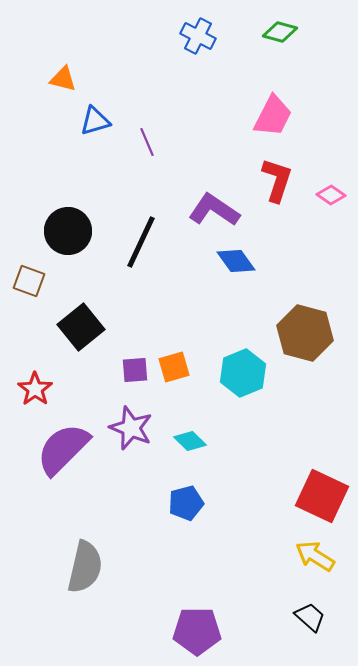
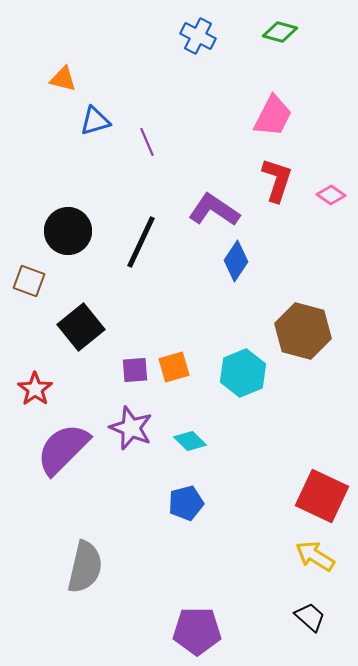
blue diamond: rotated 69 degrees clockwise
brown hexagon: moved 2 px left, 2 px up
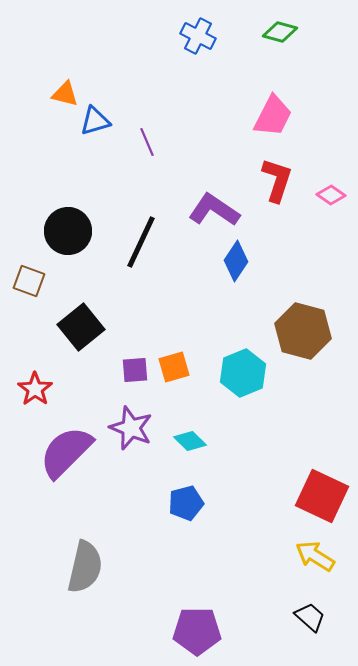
orange triangle: moved 2 px right, 15 px down
purple semicircle: moved 3 px right, 3 px down
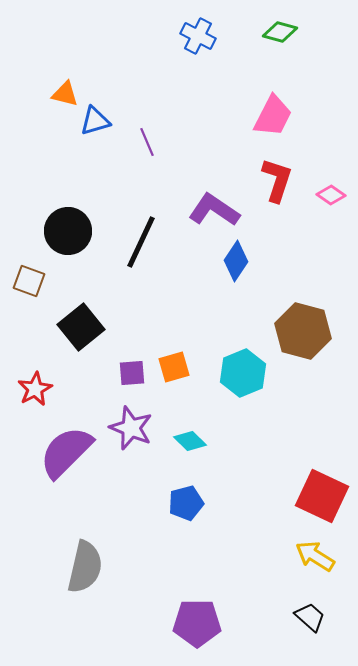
purple square: moved 3 px left, 3 px down
red star: rotated 8 degrees clockwise
purple pentagon: moved 8 px up
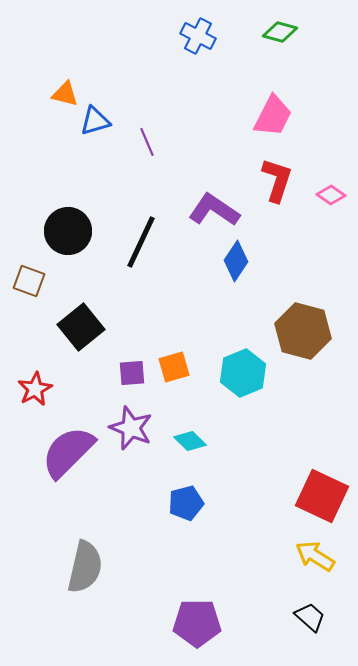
purple semicircle: moved 2 px right
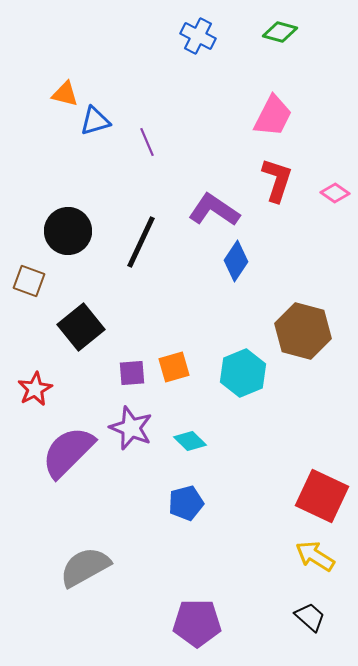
pink diamond: moved 4 px right, 2 px up
gray semicircle: rotated 132 degrees counterclockwise
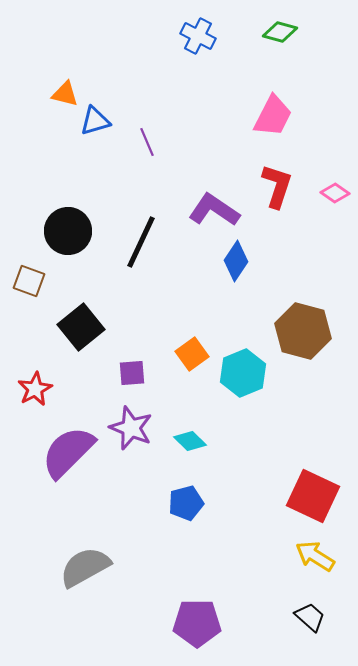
red L-shape: moved 6 px down
orange square: moved 18 px right, 13 px up; rotated 20 degrees counterclockwise
red square: moved 9 px left
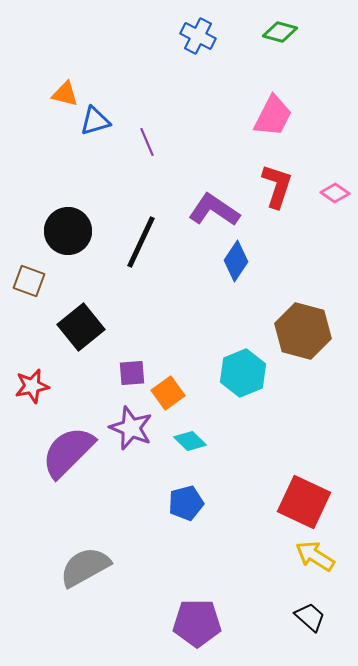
orange square: moved 24 px left, 39 px down
red star: moved 3 px left, 3 px up; rotated 16 degrees clockwise
red square: moved 9 px left, 6 px down
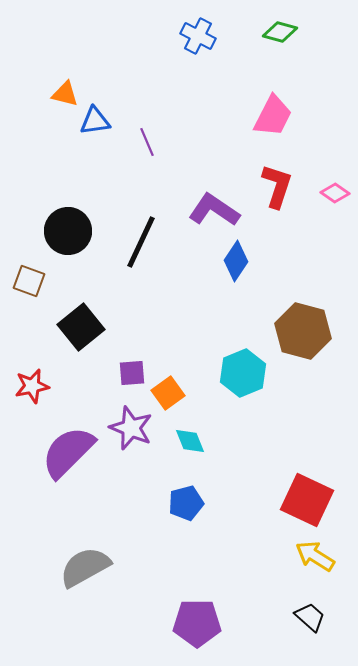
blue triangle: rotated 8 degrees clockwise
cyan diamond: rotated 24 degrees clockwise
red square: moved 3 px right, 2 px up
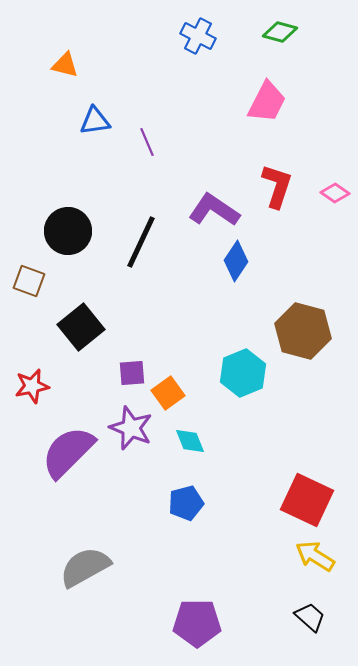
orange triangle: moved 29 px up
pink trapezoid: moved 6 px left, 14 px up
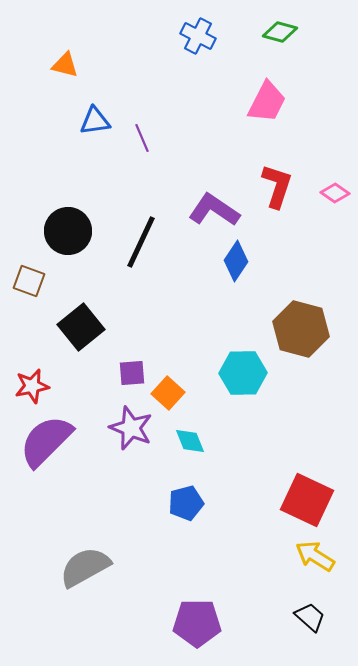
purple line: moved 5 px left, 4 px up
brown hexagon: moved 2 px left, 2 px up
cyan hexagon: rotated 21 degrees clockwise
orange square: rotated 12 degrees counterclockwise
purple semicircle: moved 22 px left, 11 px up
